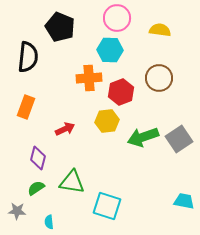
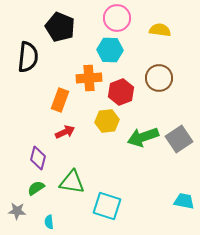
orange rectangle: moved 34 px right, 7 px up
red arrow: moved 3 px down
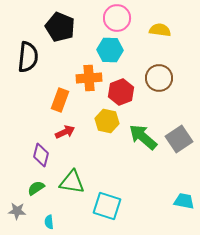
yellow hexagon: rotated 20 degrees clockwise
green arrow: rotated 60 degrees clockwise
purple diamond: moved 3 px right, 3 px up
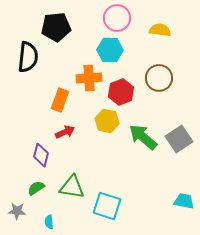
black pentagon: moved 4 px left; rotated 28 degrees counterclockwise
green triangle: moved 5 px down
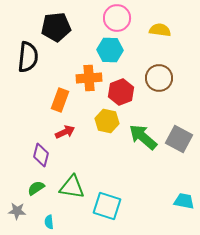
gray square: rotated 28 degrees counterclockwise
